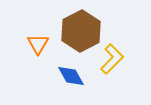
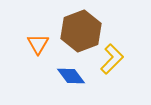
brown hexagon: rotated 6 degrees clockwise
blue diamond: rotated 8 degrees counterclockwise
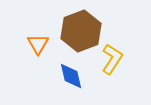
yellow L-shape: rotated 12 degrees counterclockwise
blue diamond: rotated 24 degrees clockwise
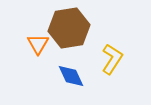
brown hexagon: moved 12 px left, 3 px up; rotated 12 degrees clockwise
blue diamond: rotated 12 degrees counterclockwise
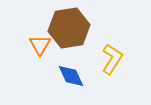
orange triangle: moved 2 px right, 1 px down
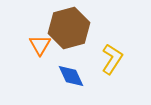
brown hexagon: rotated 6 degrees counterclockwise
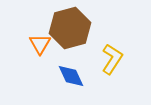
brown hexagon: moved 1 px right
orange triangle: moved 1 px up
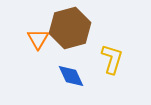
orange triangle: moved 2 px left, 5 px up
yellow L-shape: rotated 16 degrees counterclockwise
